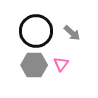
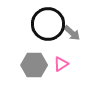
black circle: moved 12 px right, 7 px up
pink triangle: rotated 21 degrees clockwise
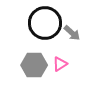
black circle: moved 3 px left, 1 px up
pink triangle: moved 1 px left
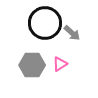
gray hexagon: moved 2 px left
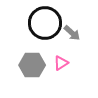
pink triangle: moved 1 px right, 1 px up
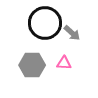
pink triangle: moved 3 px right; rotated 35 degrees clockwise
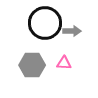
gray arrow: moved 2 px up; rotated 42 degrees counterclockwise
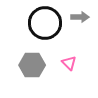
gray arrow: moved 8 px right, 14 px up
pink triangle: moved 5 px right; rotated 42 degrees clockwise
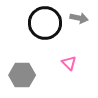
gray arrow: moved 1 px left, 1 px down; rotated 12 degrees clockwise
gray hexagon: moved 10 px left, 10 px down
